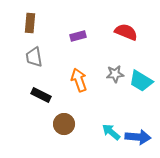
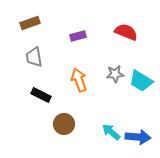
brown rectangle: rotated 66 degrees clockwise
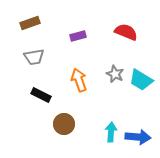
gray trapezoid: rotated 90 degrees counterclockwise
gray star: rotated 30 degrees clockwise
cyan trapezoid: moved 1 px up
cyan arrow: rotated 54 degrees clockwise
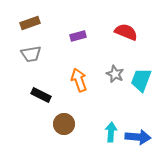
gray trapezoid: moved 3 px left, 3 px up
cyan trapezoid: rotated 80 degrees clockwise
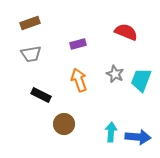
purple rectangle: moved 8 px down
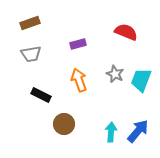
blue arrow: moved 6 px up; rotated 55 degrees counterclockwise
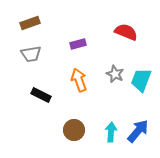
brown circle: moved 10 px right, 6 px down
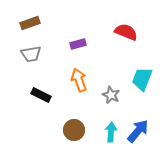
gray star: moved 4 px left, 21 px down
cyan trapezoid: moved 1 px right, 1 px up
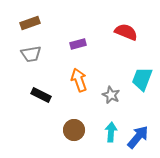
blue arrow: moved 6 px down
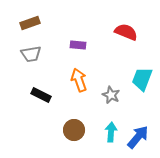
purple rectangle: moved 1 px down; rotated 21 degrees clockwise
